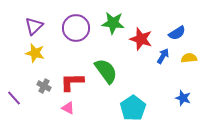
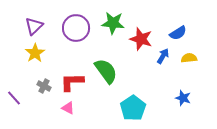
blue semicircle: moved 1 px right
yellow star: rotated 24 degrees clockwise
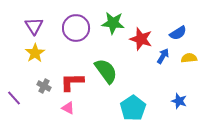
purple triangle: rotated 18 degrees counterclockwise
blue star: moved 4 px left, 3 px down
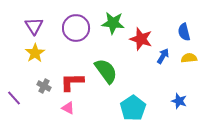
blue semicircle: moved 6 px right, 1 px up; rotated 108 degrees clockwise
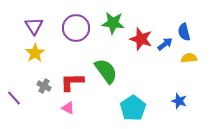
blue arrow: moved 2 px right, 12 px up; rotated 21 degrees clockwise
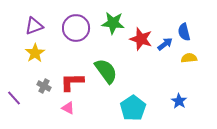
purple triangle: rotated 42 degrees clockwise
blue star: rotated 14 degrees clockwise
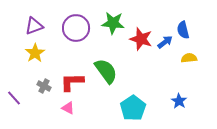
blue semicircle: moved 1 px left, 2 px up
blue arrow: moved 2 px up
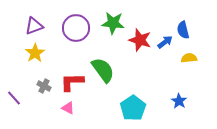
red star: moved 1 px left, 1 px down
green semicircle: moved 3 px left, 1 px up
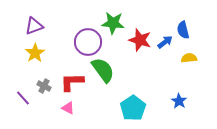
purple circle: moved 12 px right, 14 px down
purple line: moved 9 px right
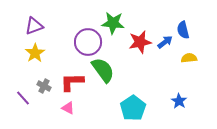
red star: moved 2 px down; rotated 30 degrees counterclockwise
